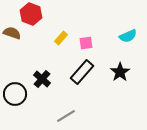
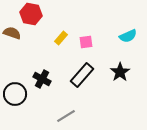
red hexagon: rotated 10 degrees counterclockwise
pink square: moved 1 px up
black rectangle: moved 3 px down
black cross: rotated 12 degrees counterclockwise
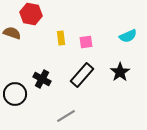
yellow rectangle: rotated 48 degrees counterclockwise
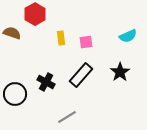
red hexagon: moved 4 px right; rotated 20 degrees clockwise
black rectangle: moved 1 px left
black cross: moved 4 px right, 3 px down
gray line: moved 1 px right, 1 px down
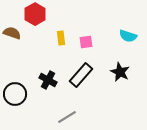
cyan semicircle: rotated 42 degrees clockwise
black star: rotated 12 degrees counterclockwise
black cross: moved 2 px right, 2 px up
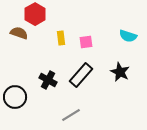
brown semicircle: moved 7 px right
black circle: moved 3 px down
gray line: moved 4 px right, 2 px up
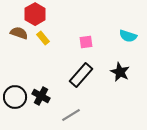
yellow rectangle: moved 18 px left; rotated 32 degrees counterclockwise
black cross: moved 7 px left, 16 px down
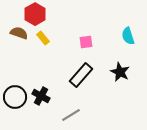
cyan semicircle: rotated 54 degrees clockwise
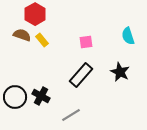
brown semicircle: moved 3 px right, 2 px down
yellow rectangle: moved 1 px left, 2 px down
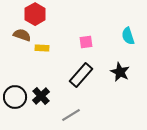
yellow rectangle: moved 8 px down; rotated 48 degrees counterclockwise
black cross: rotated 18 degrees clockwise
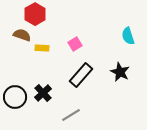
pink square: moved 11 px left, 2 px down; rotated 24 degrees counterclockwise
black cross: moved 2 px right, 3 px up
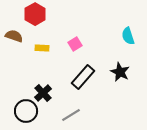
brown semicircle: moved 8 px left, 1 px down
black rectangle: moved 2 px right, 2 px down
black circle: moved 11 px right, 14 px down
